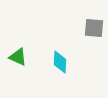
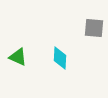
cyan diamond: moved 4 px up
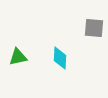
green triangle: rotated 36 degrees counterclockwise
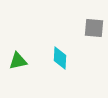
green triangle: moved 4 px down
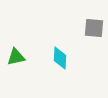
green triangle: moved 2 px left, 4 px up
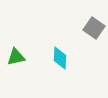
gray square: rotated 30 degrees clockwise
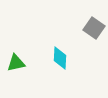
green triangle: moved 6 px down
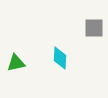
gray square: rotated 35 degrees counterclockwise
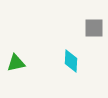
cyan diamond: moved 11 px right, 3 px down
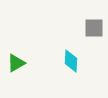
green triangle: rotated 18 degrees counterclockwise
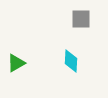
gray square: moved 13 px left, 9 px up
